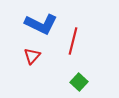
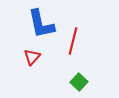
blue L-shape: rotated 52 degrees clockwise
red triangle: moved 1 px down
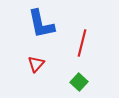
red line: moved 9 px right, 2 px down
red triangle: moved 4 px right, 7 px down
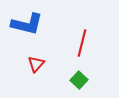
blue L-shape: moved 14 px left; rotated 64 degrees counterclockwise
green square: moved 2 px up
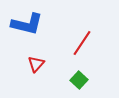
red line: rotated 20 degrees clockwise
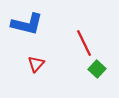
red line: moved 2 px right; rotated 60 degrees counterclockwise
green square: moved 18 px right, 11 px up
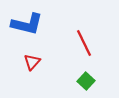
red triangle: moved 4 px left, 2 px up
green square: moved 11 px left, 12 px down
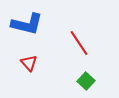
red line: moved 5 px left; rotated 8 degrees counterclockwise
red triangle: moved 3 px left, 1 px down; rotated 24 degrees counterclockwise
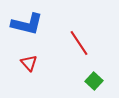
green square: moved 8 px right
